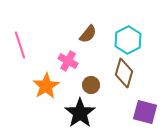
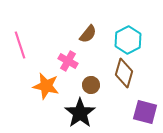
orange star: rotated 28 degrees counterclockwise
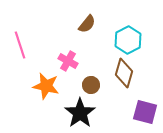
brown semicircle: moved 1 px left, 10 px up
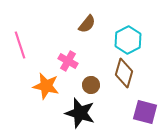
black star: rotated 20 degrees counterclockwise
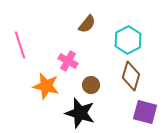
brown diamond: moved 7 px right, 3 px down
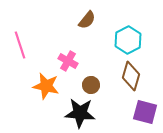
brown semicircle: moved 4 px up
black star: rotated 12 degrees counterclockwise
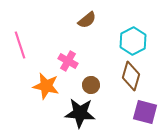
brown semicircle: rotated 12 degrees clockwise
cyan hexagon: moved 5 px right, 1 px down
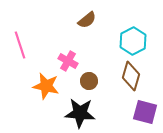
brown circle: moved 2 px left, 4 px up
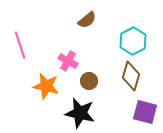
black star: rotated 8 degrees clockwise
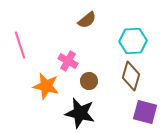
cyan hexagon: rotated 24 degrees clockwise
